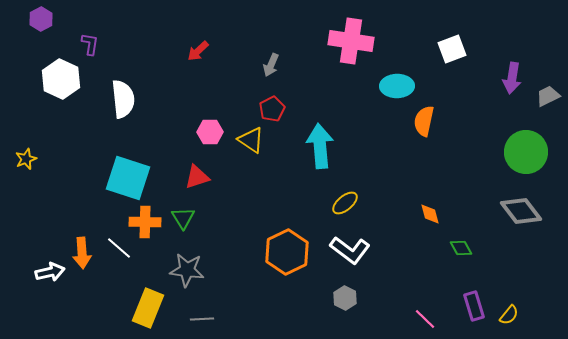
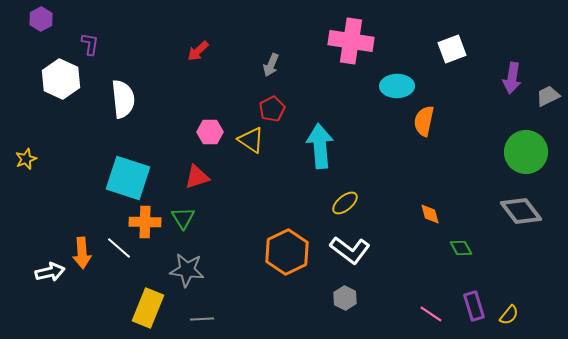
pink line: moved 6 px right, 5 px up; rotated 10 degrees counterclockwise
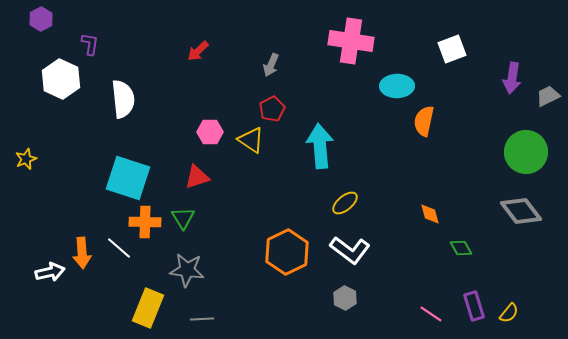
yellow semicircle: moved 2 px up
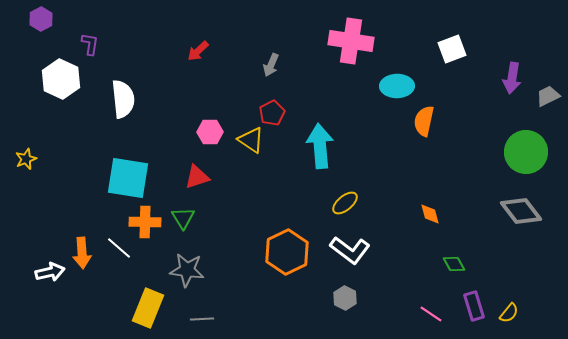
red pentagon: moved 4 px down
cyan square: rotated 9 degrees counterclockwise
green diamond: moved 7 px left, 16 px down
